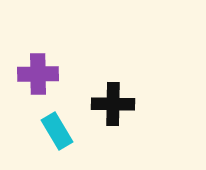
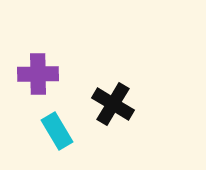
black cross: rotated 30 degrees clockwise
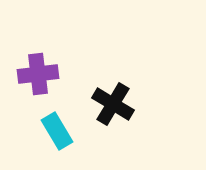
purple cross: rotated 6 degrees counterclockwise
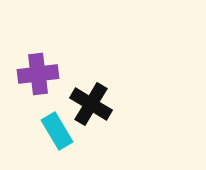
black cross: moved 22 px left
